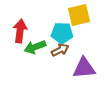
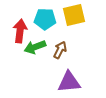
yellow square: moved 5 px left
cyan pentagon: moved 17 px left, 14 px up
brown arrow: rotated 36 degrees counterclockwise
purple triangle: moved 15 px left, 14 px down
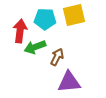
brown arrow: moved 3 px left, 7 px down
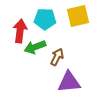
yellow square: moved 4 px right, 1 px down
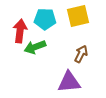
brown arrow: moved 24 px right, 3 px up
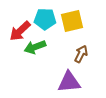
yellow square: moved 6 px left, 5 px down
red arrow: rotated 140 degrees counterclockwise
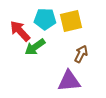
yellow square: moved 1 px left
red arrow: rotated 90 degrees clockwise
green arrow: rotated 15 degrees counterclockwise
purple triangle: moved 1 px up
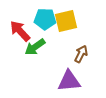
yellow square: moved 5 px left
